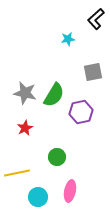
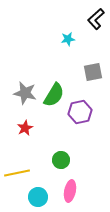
purple hexagon: moved 1 px left
green circle: moved 4 px right, 3 px down
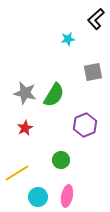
purple hexagon: moved 5 px right, 13 px down; rotated 10 degrees counterclockwise
yellow line: rotated 20 degrees counterclockwise
pink ellipse: moved 3 px left, 5 px down
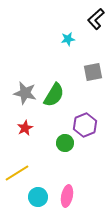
green circle: moved 4 px right, 17 px up
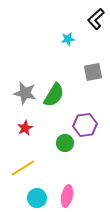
purple hexagon: rotated 15 degrees clockwise
yellow line: moved 6 px right, 5 px up
cyan circle: moved 1 px left, 1 px down
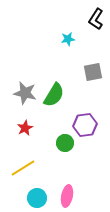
black L-shape: rotated 15 degrees counterclockwise
